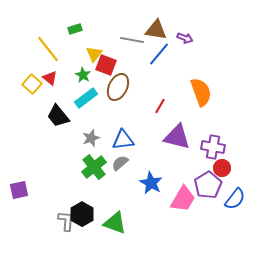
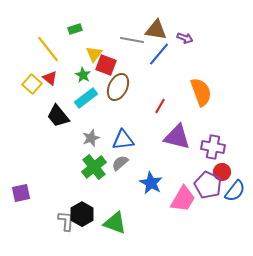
red circle: moved 4 px down
purple pentagon: rotated 16 degrees counterclockwise
purple square: moved 2 px right, 3 px down
blue semicircle: moved 8 px up
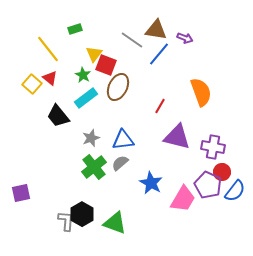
gray line: rotated 25 degrees clockwise
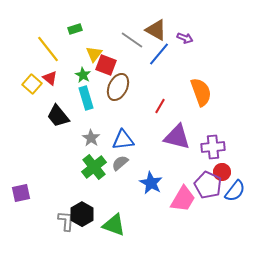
brown triangle: rotated 20 degrees clockwise
cyan rectangle: rotated 70 degrees counterclockwise
gray star: rotated 18 degrees counterclockwise
purple cross: rotated 15 degrees counterclockwise
green triangle: moved 1 px left, 2 px down
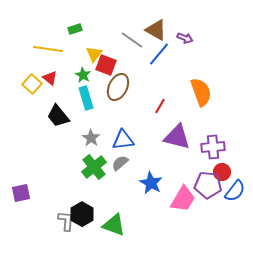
yellow line: rotated 44 degrees counterclockwise
purple pentagon: rotated 20 degrees counterclockwise
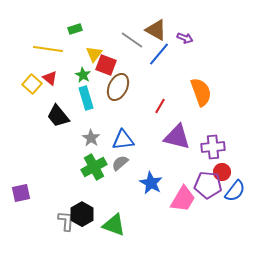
green cross: rotated 10 degrees clockwise
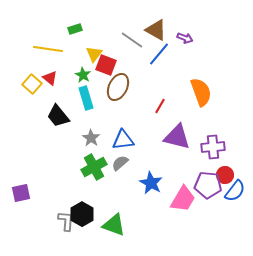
red circle: moved 3 px right, 3 px down
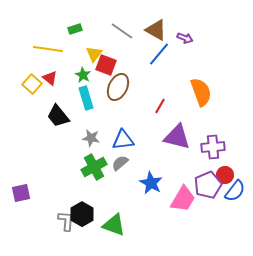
gray line: moved 10 px left, 9 px up
gray star: rotated 24 degrees counterclockwise
purple pentagon: rotated 28 degrees counterclockwise
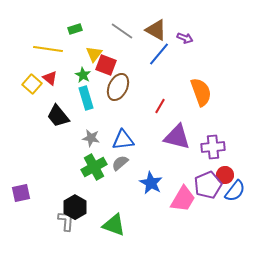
black hexagon: moved 7 px left, 7 px up
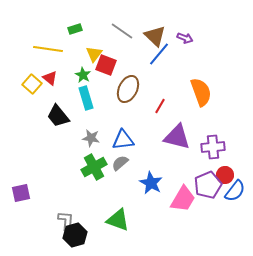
brown triangle: moved 1 px left, 6 px down; rotated 15 degrees clockwise
brown ellipse: moved 10 px right, 2 px down
black hexagon: moved 28 px down; rotated 15 degrees clockwise
green triangle: moved 4 px right, 5 px up
